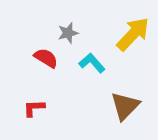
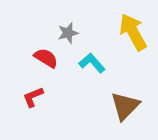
yellow arrow: moved 2 px up; rotated 72 degrees counterclockwise
red L-shape: moved 1 px left, 11 px up; rotated 20 degrees counterclockwise
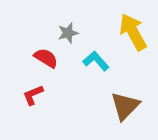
cyan L-shape: moved 4 px right, 2 px up
red L-shape: moved 2 px up
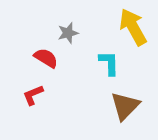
yellow arrow: moved 5 px up
cyan L-shape: moved 13 px right, 2 px down; rotated 40 degrees clockwise
